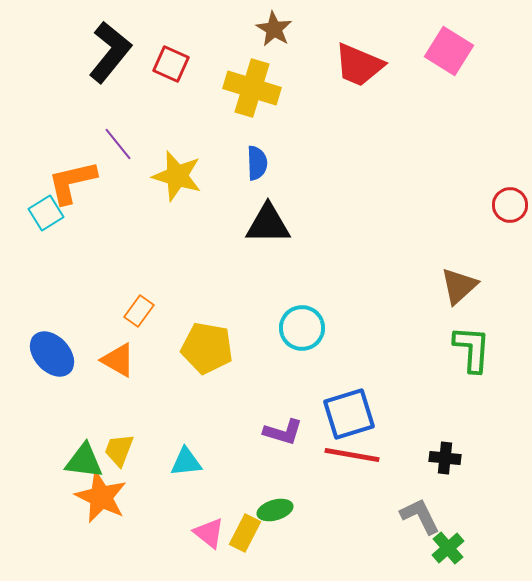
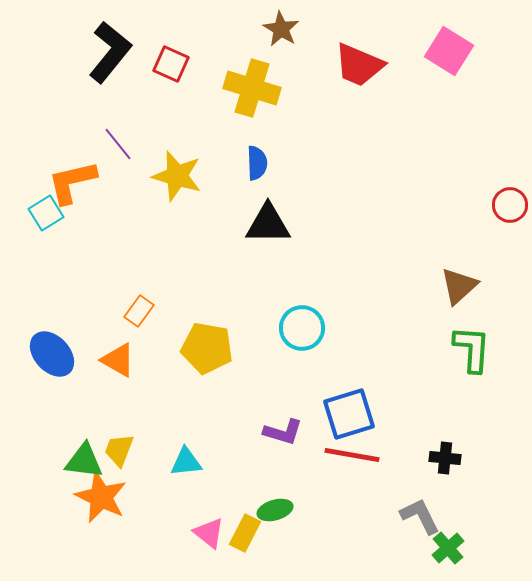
brown star: moved 7 px right
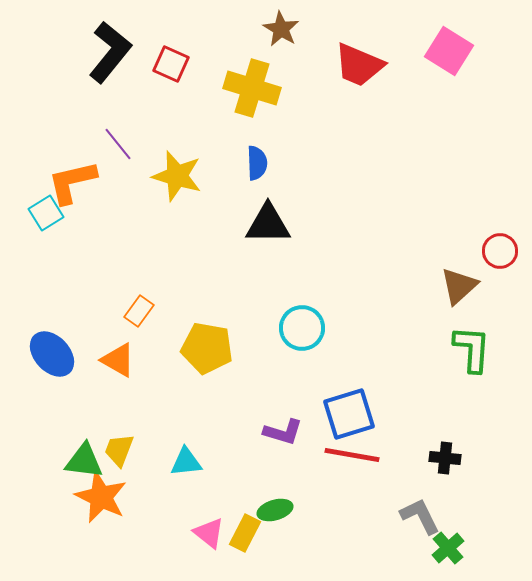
red circle: moved 10 px left, 46 px down
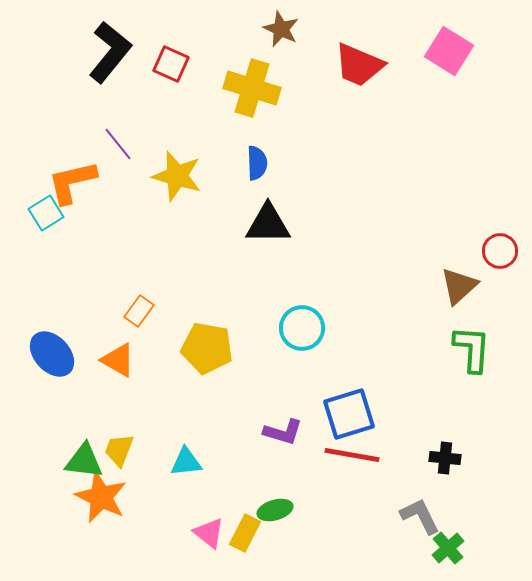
brown star: rotated 6 degrees counterclockwise
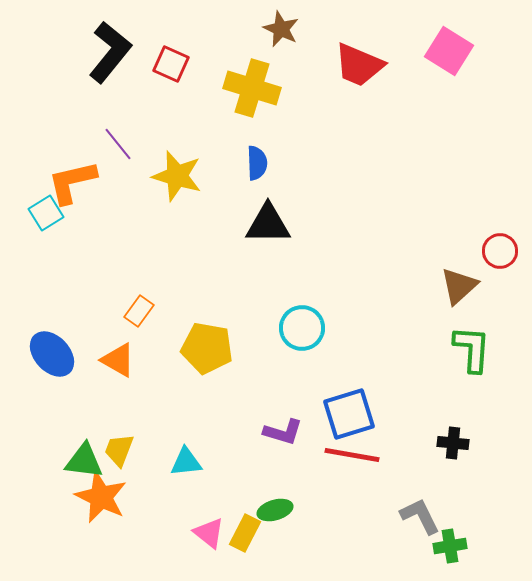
black cross: moved 8 px right, 15 px up
green cross: moved 2 px right, 2 px up; rotated 32 degrees clockwise
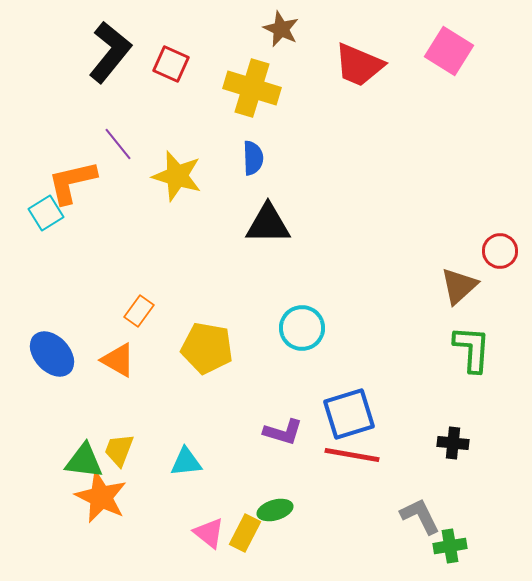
blue semicircle: moved 4 px left, 5 px up
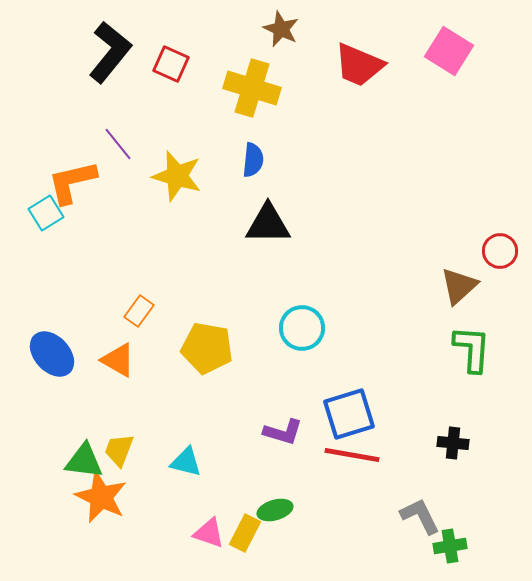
blue semicircle: moved 2 px down; rotated 8 degrees clockwise
cyan triangle: rotated 20 degrees clockwise
pink triangle: rotated 20 degrees counterclockwise
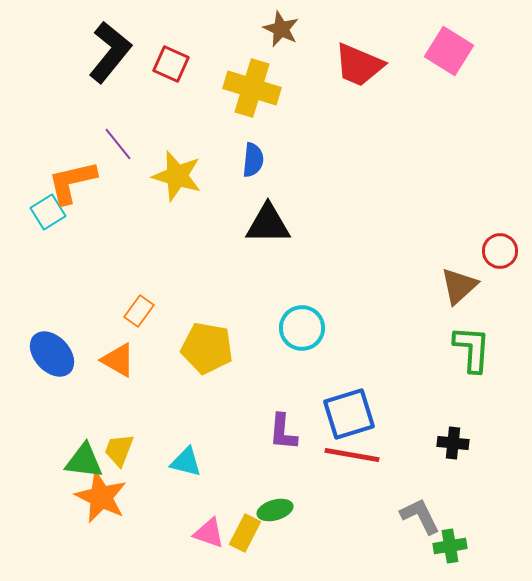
cyan square: moved 2 px right, 1 px up
purple L-shape: rotated 78 degrees clockwise
